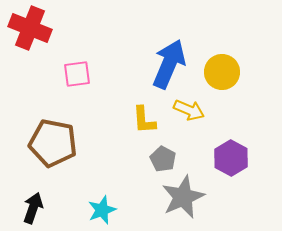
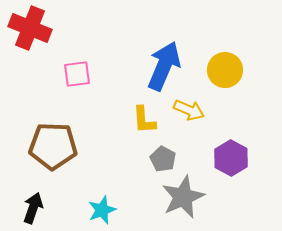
blue arrow: moved 5 px left, 2 px down
yellow circle: moved 3 px right, 2 px up
brown pentagon: moved 3 px down; rotated 9 degrees counterclockwise
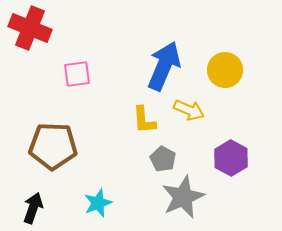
cyan star: moved 4 px left, 7 px up
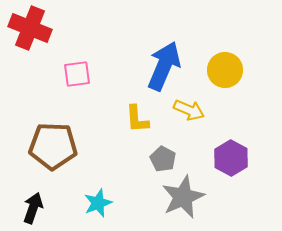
yellow L-shape: moved 7 px left, 1 px up
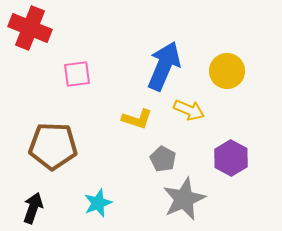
yellow circle: moved 2 px right, 1 px down
yellow L-shape: rotated 68 degrees counterclockwise
gray star: moved 1 px right, 2 px down
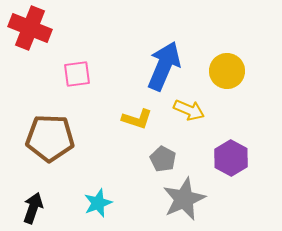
brown pentagon: moved 3 px left, 8 px up
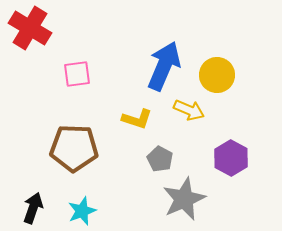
red cross: rotated 9 degrees clockwise
yellow circle: moved 10 px left, 4 px down
brown pentagon: moved 24 px right, 10 px down
gray pentagon: moved 3 px left
cyan star: moved 16 px left, 8 px down
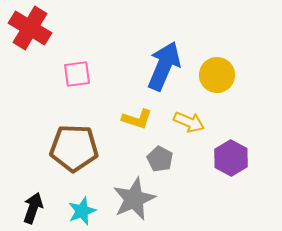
yellow arrow: moved 12 px down
gray star: moved 50 px left
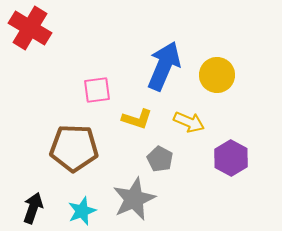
pink square: moved 20 px right, 16 px down
